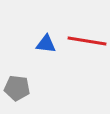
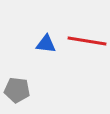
gray pentagon: moved 2 px down
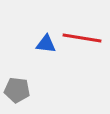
red line: moved 5 px left, 3 px up
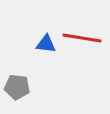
gray pentagon: moved 3 px up
